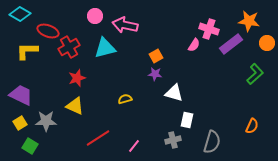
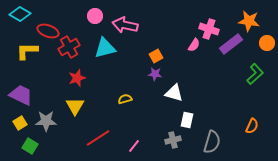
yellow triangle: rotated 36 degrees clockwise
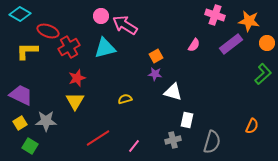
pink circle: moved 6 px right
pink arrow: rotated 20 degrees clockwise
pink cross: moved 6 px right, 14 px up
green L-shape: moved 8 px right
white triangle: moved 1 px left, 1 px up
yellow triangle: moved 5 px up
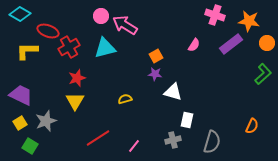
gray star: rotated 20 degrees counterclockwise
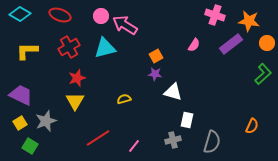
red ellipse: moved 12 px right, 16 px up
yellow semicircle: moved 1 px left
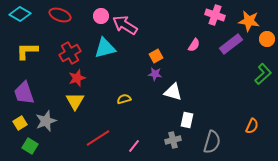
orange circle: moved 4 px up
red cross: moved 1 px right, 6 px down
purple trapezoid: moved 3 px right, 2 px up; rotated 135 degrees counterclockwise
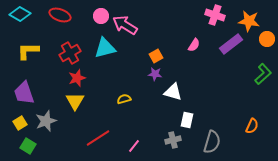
yellow L-shape: moved 1 px right
green square: moved 2 px left
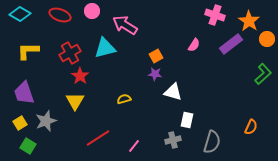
pink circle: moved 9 px left, 5 px up
orange star: rotated 25 degrees clockwise
red star: moved 3 px right, 2 px up; rotated 18 degrees counterclockwise
orange semicircle: moved 1 px left, 1 px down
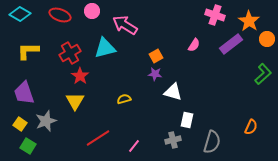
yellow square: moved 1 px down; rotated 24 degrees counterclockwise
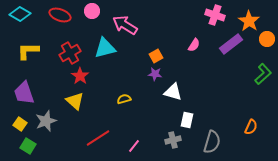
yellow triangle: rotated 18 degrees counterclockwise
